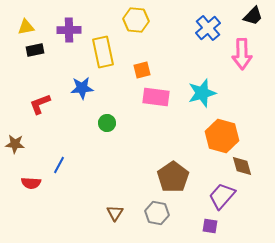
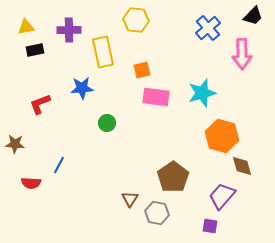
brown triangle: moved 15 px right, 14 px up
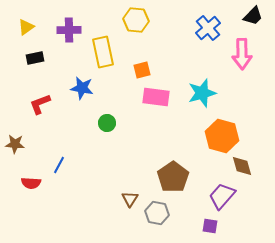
yellow triangle: rotated 24 degrees counterclockwise
black rectangle: moved 8 px down
blue star: rotated 15 degrees clockwise
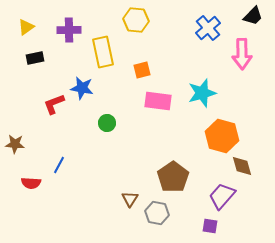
pink rectangle: moved 2 px right, 4 px down
red L-shape: moved 14 px right
